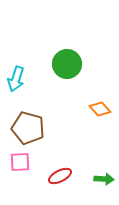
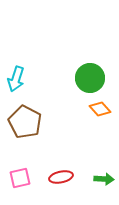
green circle: moved 23 px right, 14 px down
brown pentagon: moved 3 px left, 6 px up; rotated 12 degrees clockwise
pink square: moved 16 px down; rotated 10 degrees counterclockwise
red ellipse: moved 1 px right, 1 px down; rotated 15 degrees clockwise
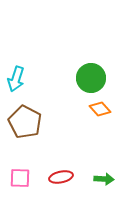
green circle: moved 1 px right
pink square: rotated 15 degrees clockwise
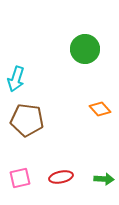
green circle: moved 6 px left, 29 px up
brown pentagon: moved 2 px right, 2 px up; rotated 20 degrees counterclockwise
pink square: rotated 15 degrees counterclockwise
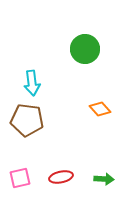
cyan arrow: moved 16 px right, 4 px down; rotated 25 degrees counterclockwise
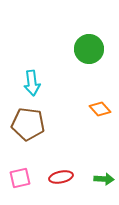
green circle: moved 4 px right
brown pentagon: moved 1 px right, 4 px down
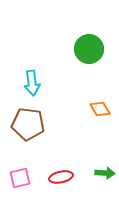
orange diamond: rotated 10 degrees clockwise
green arrow: moved 1 px right, 6 px up
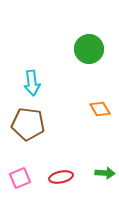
pink square: rotated 10 degrees counterclockwise
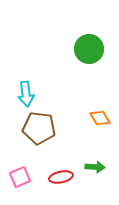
cyan arrow: moved 6 px left, 11 px down
orange diamond: moved 9 px down
brown pentagon: moved 11 px right, 4 px down
green arrow: moved 10 px left, 6 px up
pink square: moved 1 px up
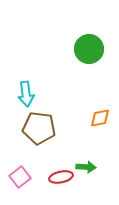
orange diamond: rotated 70 degrees counterclockwise
green arrow: moved 9 px left
pink square: rotated 15 degrees counterclockwise
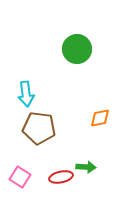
green circle: moved 12 px left
pink square: rotated 20 degrees counterclockwise
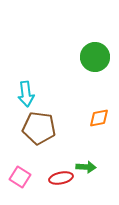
green circle: moved 18 px right, 8 px down
orange diamond: moved 1 px left
red ellipse: moved 1 px down
